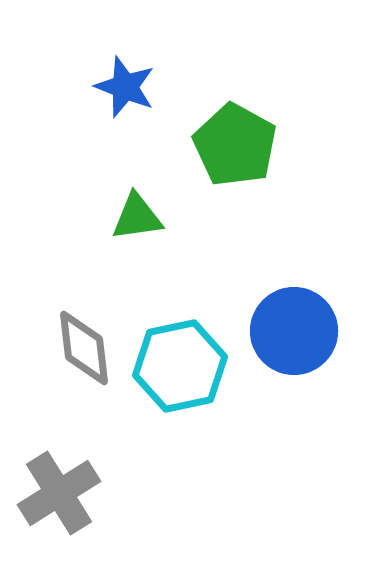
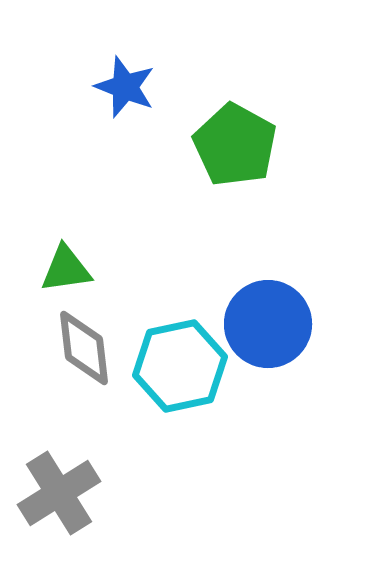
green triangle: moved 71 px left, 52 px down
blue circle: moved 26 px left, 7 px up
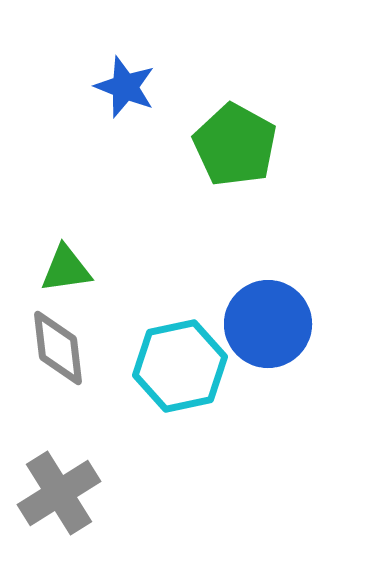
gray diamond: moved 26 px left
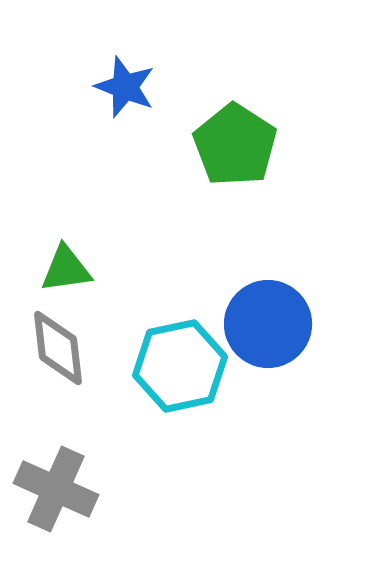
green pentagon: rotated 4 degrees clockwise
gray cross: moved 3 px left, 4 px up; rotated 34 degrees counterclockwise
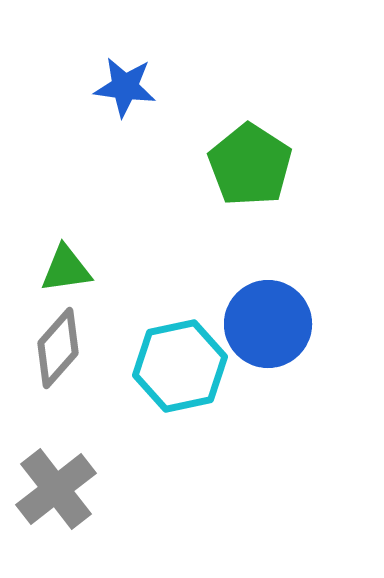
blue star: rotated 14 degrees counterclockwise
green pentagon: moved 15 px right, 20 px down
gray diamond: rotated 48 degrees clockwise
gray cross: rotated 28 degrees clockwise
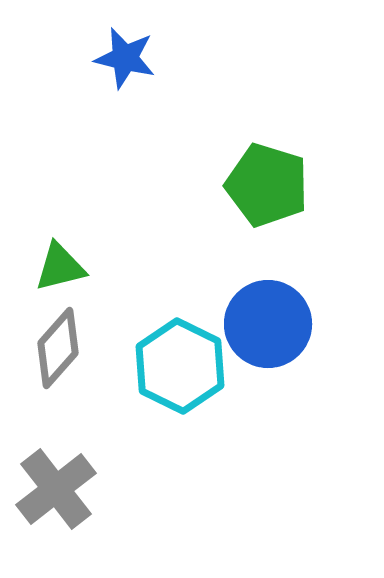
blue star: moved 29 px up; rotated 6 degrees clockwise
green pentagon: moved 17 px right, 20 px down; rotated 16 degrees counterclockwise
green triangle: moved 6 px left, 2 px up; rotated 6 degrees counterclockwise
cyan hexagon: rotated 22 degrees counterclockwise
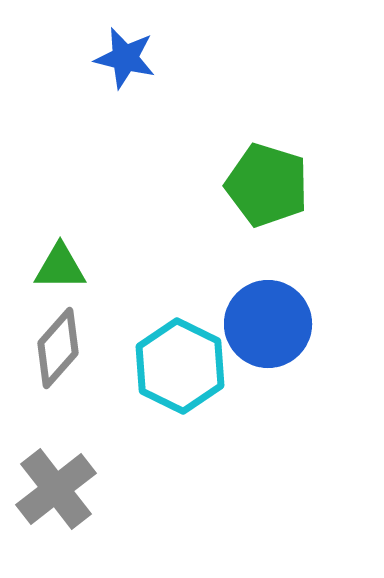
green triangle: rotated 14 degrees clockwise
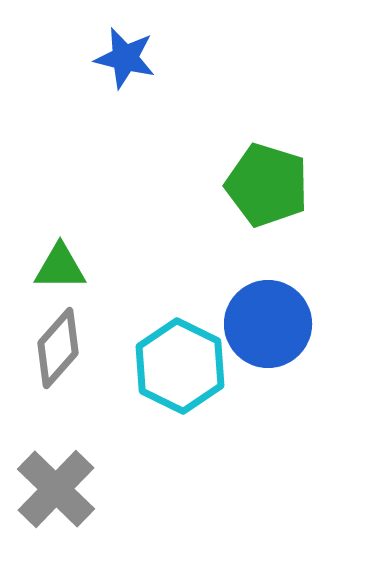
gray cross: rotated 8 degrees counterclockwise
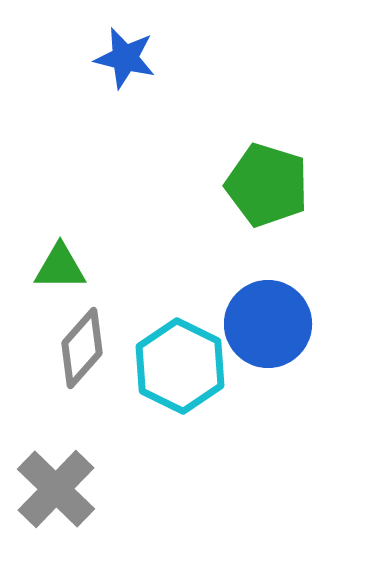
gray diamond: moved 24 px right
